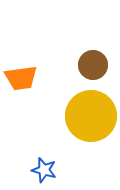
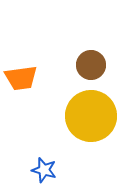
brown circle: moved 2 px left
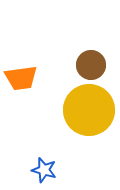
yellow circle: moved 2 px left, 6 px up
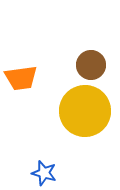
yellow circle: moved 4 px left, 1 px down
blue star: moved 3 px down
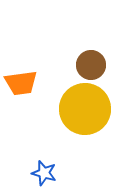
orange trapezoid: moved 5 px down
yellow circle: moved 2 px up
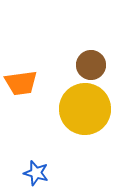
blue star: moved 8 px left
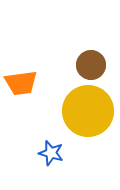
yellow circle: moved 3 px right, 2 px down
blue star: moved 15 px right, 20 px up
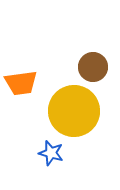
brown circle: moved 2 px right, 2 px down
yellow circle: moved 14 px left
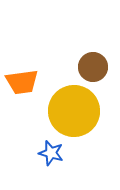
orange trapezoid: moved 1 px right, 1 px up
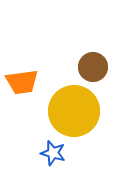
blue star: moved 2 px right
